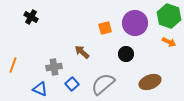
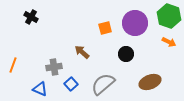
blue square: moved 1 px left
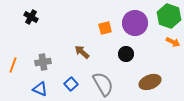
orange arrow: moved 4 px right
gray cross: moved 11 px left, 5 px up
gray semicircle: rotated 100 degrees clockwise
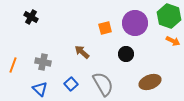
orange arrow: moved 1 px up
gray cross: rotated 21 degrees clockwise
blue triangle: rotated 21 degrees clockwise
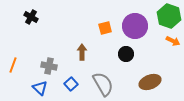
purple circle: moved 3 px down
brown arrow: rotated 49 degrees clockwise
gray cross: moved 6 px right, 4 px down
blue triangle: moved 1 px up
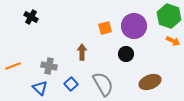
purple circle: moved 1 px left
orange line: moved 1 px down; rotated 49 degrees clockwise
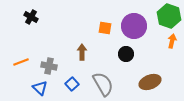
orange square: rotated 24 degrees clockwise
orange arrow: moved 1 px left; rotated 104 degrees counterclockwise
orange line: moved 8 px right, 4 px up
blue square: moved 1 px right
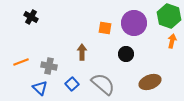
purple circle: moved 3 px up
gray semicircle: rotated 20 degrees counterclockwise
